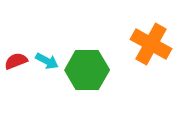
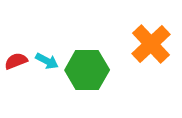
orange cross: rotated 18 degrees clockwise
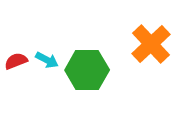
cyan arrow: moved 1 px up
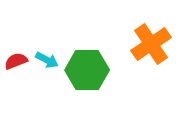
orange cross: rotated 9 degrees clockwise
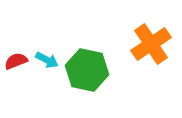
green hexagon: rotated 12 degrees clockwise
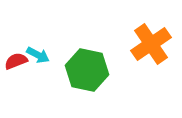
cyan arrow: moved 9 px left, 5 px up
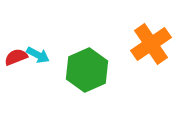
red semicircle: moved 4 px up
green hexagon: rotated 24 degrees clockwise
